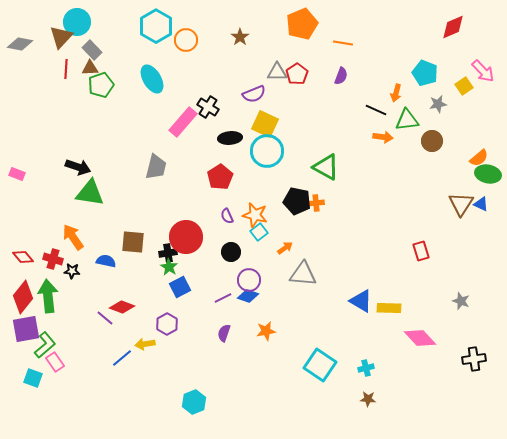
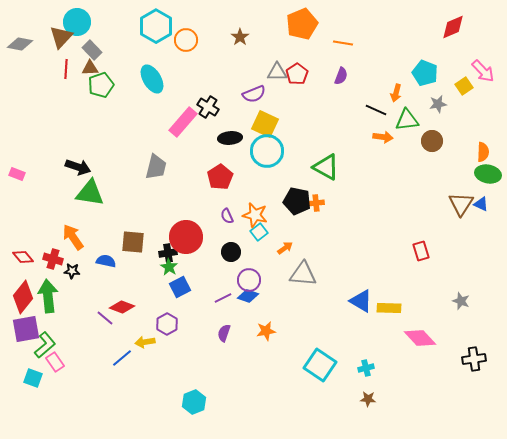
orange semicircle at (479, 158): moved 4 px right, 6 px up; rotated 48 degrees counterclockwise
yellow arrow at (145, 344): moved 2 px up
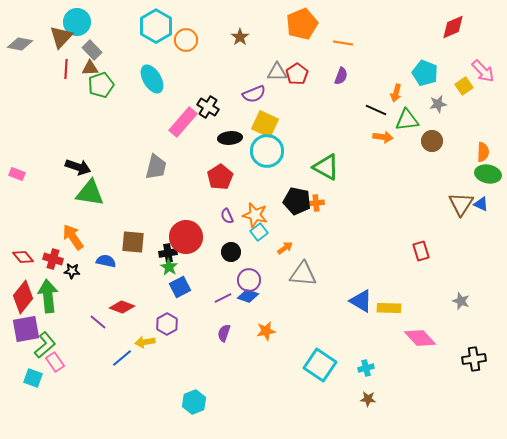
purple line at (105, 318): moved 7 px left, 4 px down
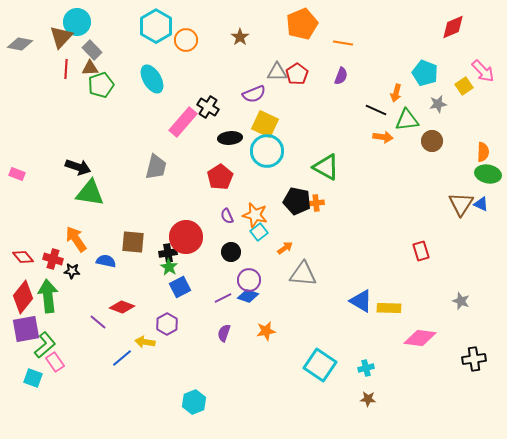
orange arrow at (73, 237): moved 3 px right, 2 px down
pink diamond at (420, 338): rotated 40 degrees counterclockwise
yellow arrow at (145, 342): rotated 18 degrees clockwise
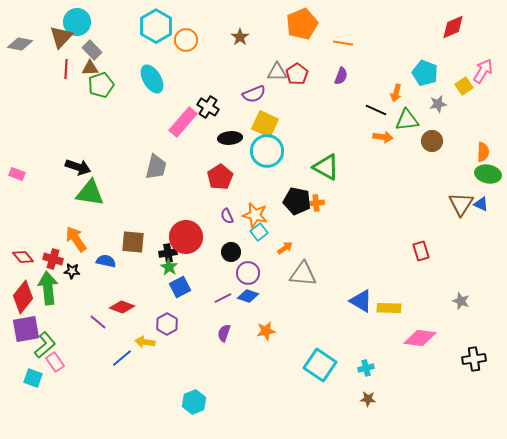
pink arrow at (483, 71): rotated 105 degrees counterclockwise
purple circle at (249, 280): moved 1 px left, 7 px up
green arrow at (48, 296): moved 8 px up
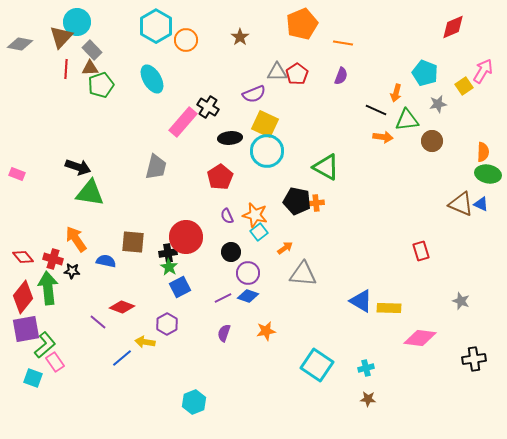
brown triangle at (461, 204): rotated 40 degrees counterclockwise
cyan square at (320, 365): moved 3 px left
